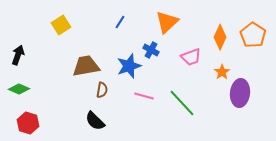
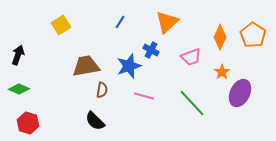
purple ellipse: rotated 20 degrees clockwise
green line: moved 10 px right
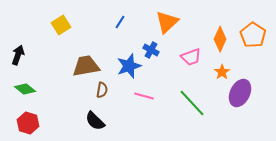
orange diamond: moved 2 px down
green diamond: moved 6 px right; rotated 15 degrees clockwise
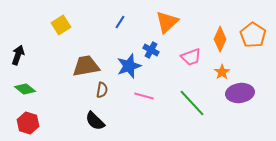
purple ellipse: rotated 56 degrees clockwise
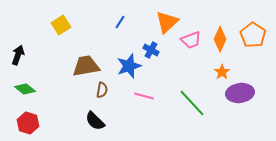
pink trapezoid: moved 17 px up
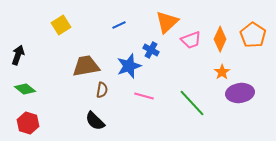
blue line: moved 1 px left, 3 px down; rotated 32 degrees clockwise
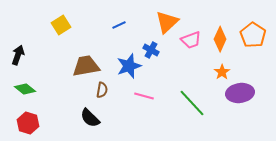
black semicircle: moved 5 px left, 3 px up
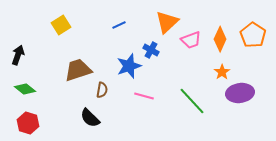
brown trapezoid: moved 8 px left, 4 px down; rotated 8 degrees counterclockwise
green line: moved 2 px up
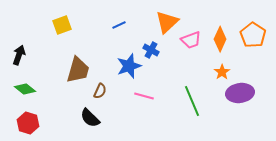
yellow square: moved 1 px right; rotated 12 degrees clockwise
black arrow: moved 1 px right
brown trapezoid: rotated 124 degrees clockwise
brown semicircle: moved 2 px left, 1 px down; rotated 14 degrees clockwise
green line: rotated 20 degrees clockwise
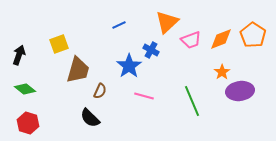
yellow square: moved 3 px left, 19 px down
orange diamond: moved 1 px right; rotated 45 degrees clockwise
blue star: rotated 15 degrees counterclockwise
purple ellipse: moved 2 px up
